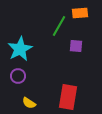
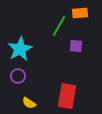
red rectangle: moved 1 px left, 1 px up
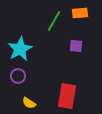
green line: moved 5 px left, 5 px up
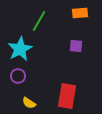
green line: moved 15 px left
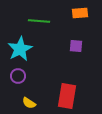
green line: rotated 65 degrees clockwise
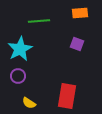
green line: rotated 10 degrees counterclockwise
purple square: moved 1 px right, 2 px up; rotated 16 degrees clockwise
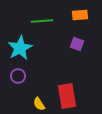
orange rectangle: moved 2 px down
green line: moved 3 px right
cyan star: moved 1 px up
red rectangle: rotated 20 degrees counterclockwise
yellow semicircle: moved 10 px right, 1 px down; rotated 24 degrees clockwise
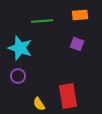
cyan star: rotated 25 degrees counterclockwise
red rectangle: moved 1 px right
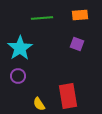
green line: moved 3 px up
cyan star: rotated 20 degrees clockwise
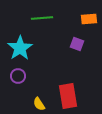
orange rectangle: moved 9 px right, 4 px down
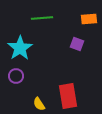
purple circle: moved 2 px left
